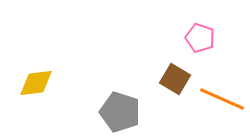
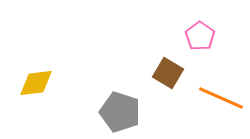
pink pentagon: moved 2 px up; rotated 16 degrees clockwise
brown square: moved 7 px left, 6 px up
orange line: moved 1 px left, 1 px up
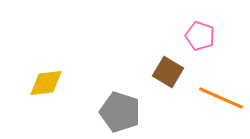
pink pentagon: rotated 16 degrees counterclockwise
brown square: moved 1 px up
yellow diamond: moved 10 px right
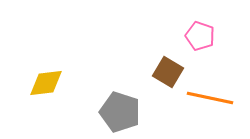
orange line: moved 11 px left; rotated 12 degrees counterclockwise
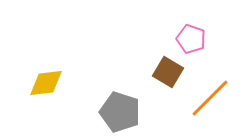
pink pentagon: moved 9 px left, 3 px down
orange line: rotated 57 degrees counterclockwise
